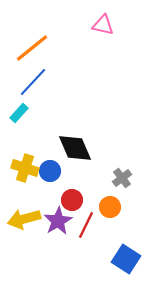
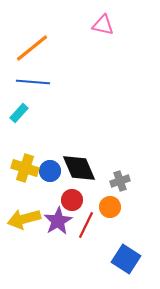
blue line: rotated 52 degrees clockwise
black diamond: moved 4 px right, 20 px down
gray cross: moved 2 px left, 3 px down; rotated 18 degrees clockwise
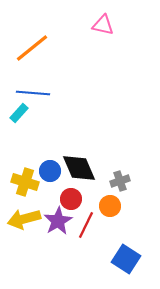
blue line: moved 11 px down
yellow cross: moved 14 px down
red circle: moved 1 px left, 1 px up
orange circle: moved 1 px up
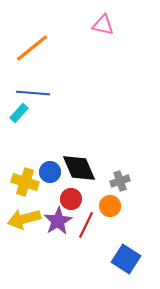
blue circle: moved 1 px down
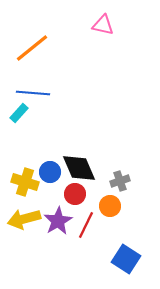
red circle: moved 4 px right, 5 px up
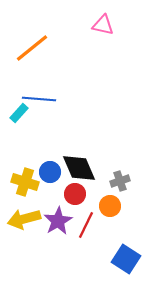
blue line: moved 6 px right, 6 px down
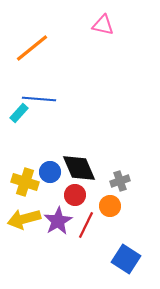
red circle: moved 1 px down
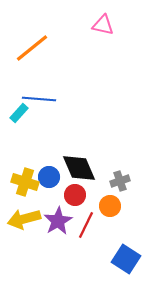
blue circle: moved 1 px left, 5 px down
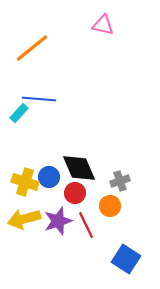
red circle: moved 2 px up
purple star: rotated 12 degrees clockwise
red line: rotated 52 degrees counterclockwise
